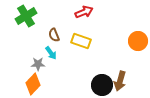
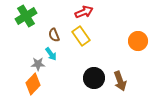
yellow rectangle: moved 5 px up; rotated 36 degrees clockwise
cyan arrow: moved 1 px down
brown arrow: rotated 36 degrees counterclockwise
black circle: moved 8 px left, 7 px up
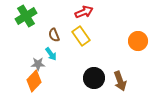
orange diamond: moved 1 px right, 3 px up
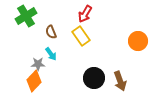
red arrow: moved 1 px right, 2 px down; rotated 144 degrees clockwise
brown semicircle: moved 3 px left, 3 px up
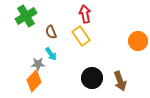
red arrow: rotated 138 degrees clockwise
black circle: moved 2 px left
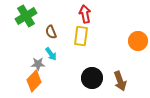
yellow rectangle: rotated 42 degrees clockwise
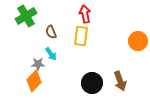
black circle: moved 5 px down
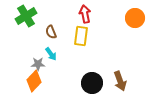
orange circle: moved 3 px left, 23 px up
